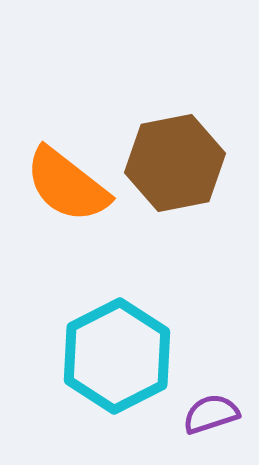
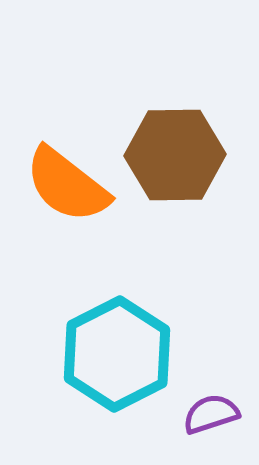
brown hexagon: moved 8 px up; rotated 10 degrees clockwise
cyan hexagon: moved 2 px up
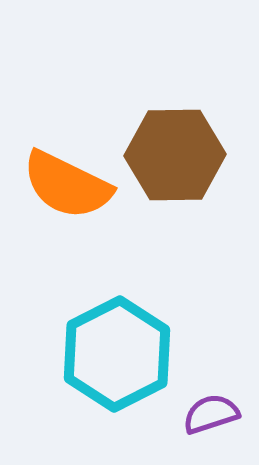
orange semicircle: rotated 12 degrees counterclockwise
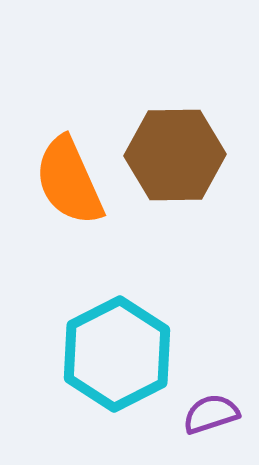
orange semicircle: moved 2 px right, 4 px up; rotated 40 degrees clockwise
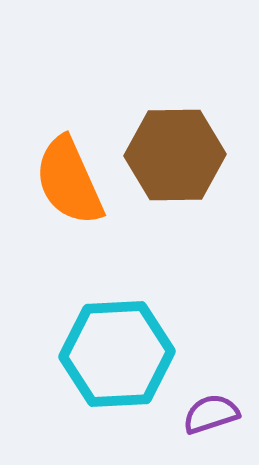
cyan hexagon: rotated 24 degrees clockwise
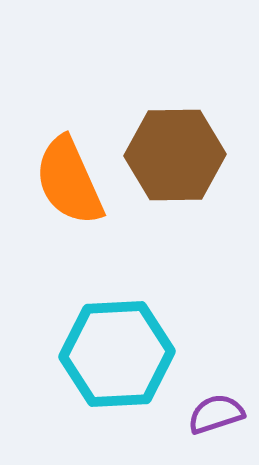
purple semicircle: moved 5 px right
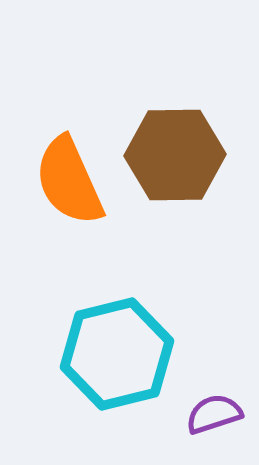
cyan hexagon: rotated 11 degrees counterclockwise
purple semicircle: moved 2 px left
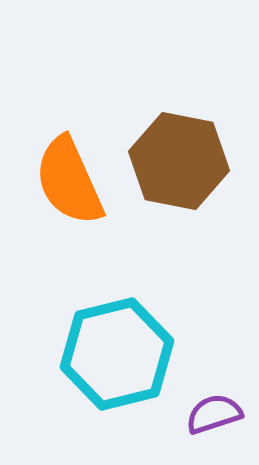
brown hexagon: moved 4 px right, 6 px down; rotated 12 degrees clockwise
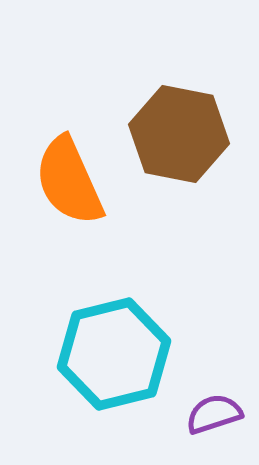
brown hexagon: moved 27 px up
cyan hexagon: moved 3 px left
